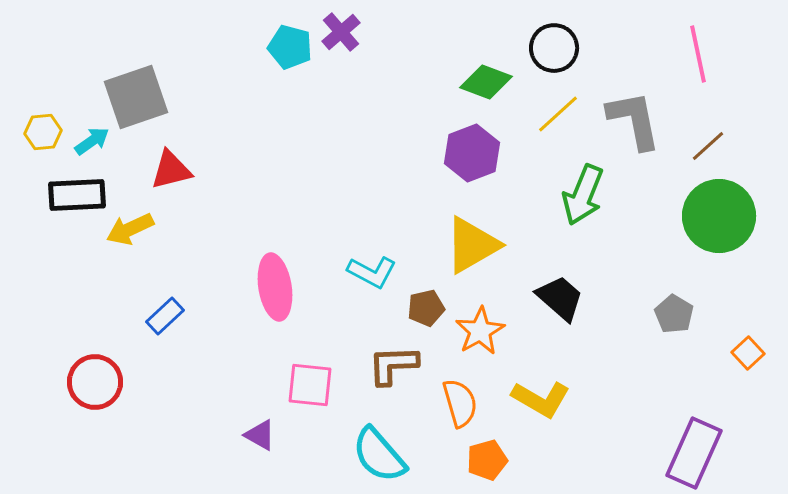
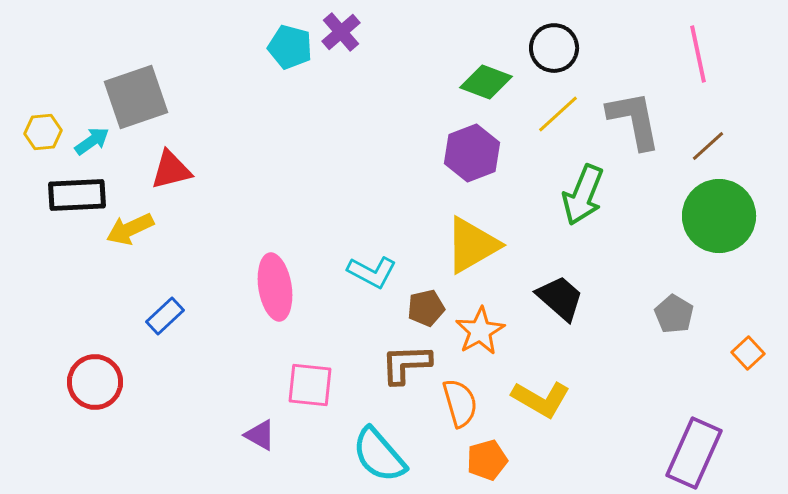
brown L-shape: moved 13 px right, 1 px up
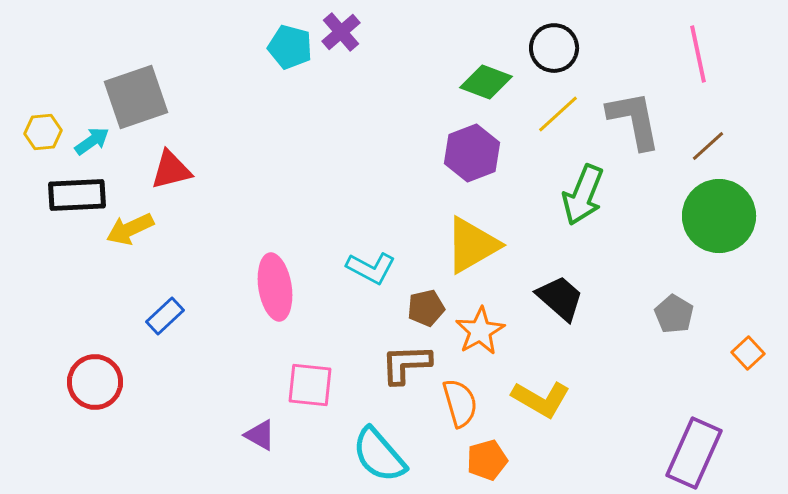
cyan L-shape: moved 1 px left, 4 px up
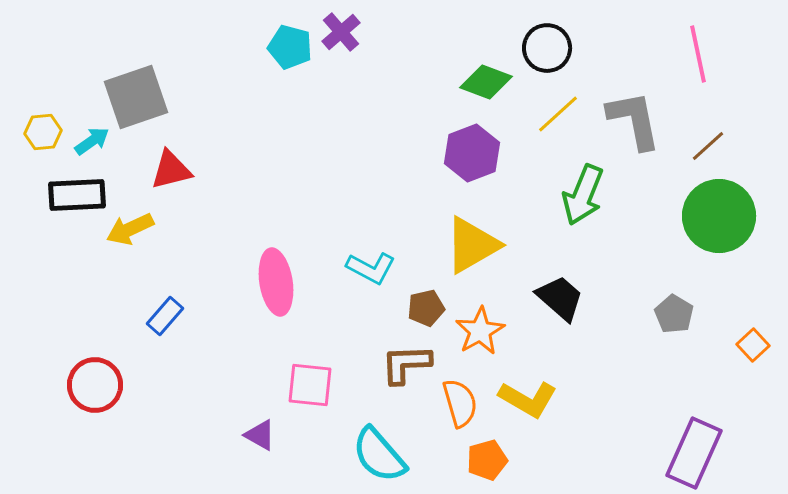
black circle: moved 7 px left
pink ellipse: moved 1 px right, 5 px up
blue rectangle: rotated 6 degrees counterclockwise
orange square: moved 5 px right, 8 px up
red circle: moved 3 px down
yellow L-shape: moved 13 px left
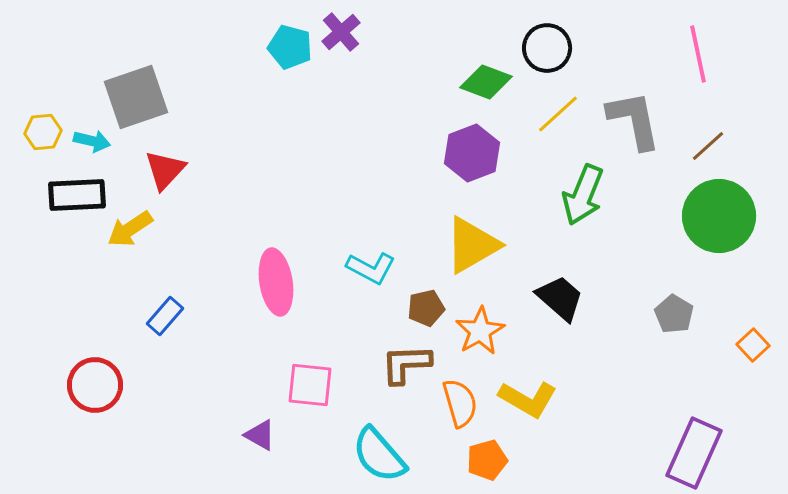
cyan arrow: rotated 48 degrees clockwise
red triangle: moved 6 px left; rotated 33 degrees counterclockwise
yellow arrow: rotated 9 degrees counterclockwise
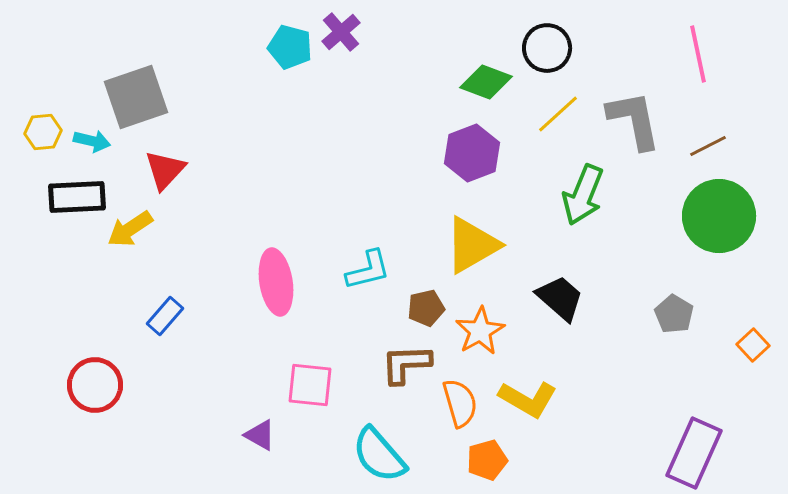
brown line: rotated 15 degrees clockwise
black rectangle: moved 2 px down
cyan L-shape: moved 3 px left, 2 px down; rotated 42 degrees counterclockwise
